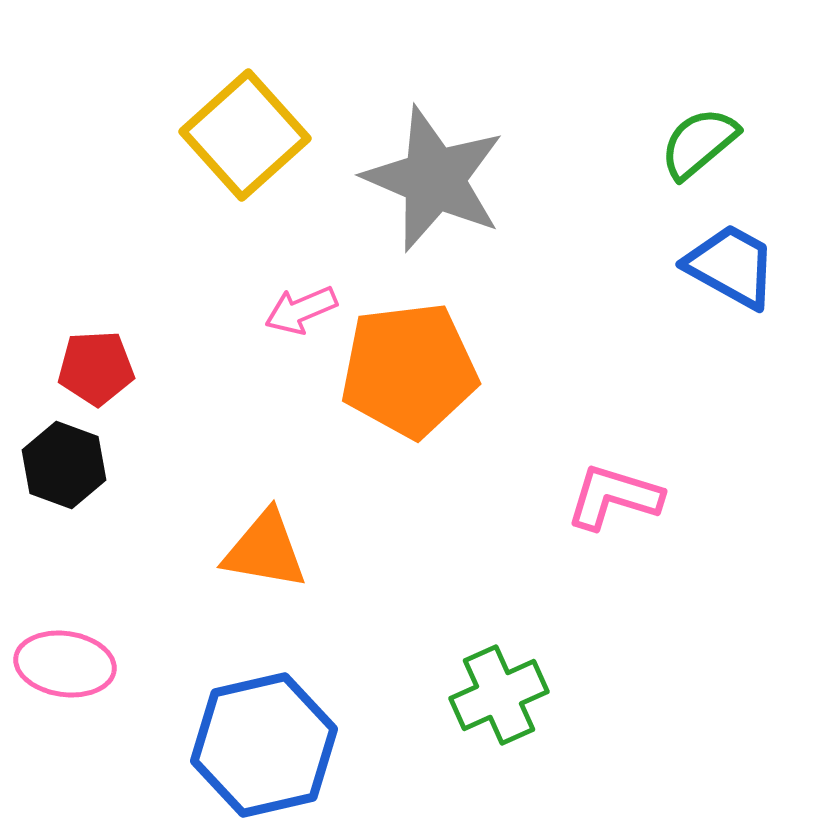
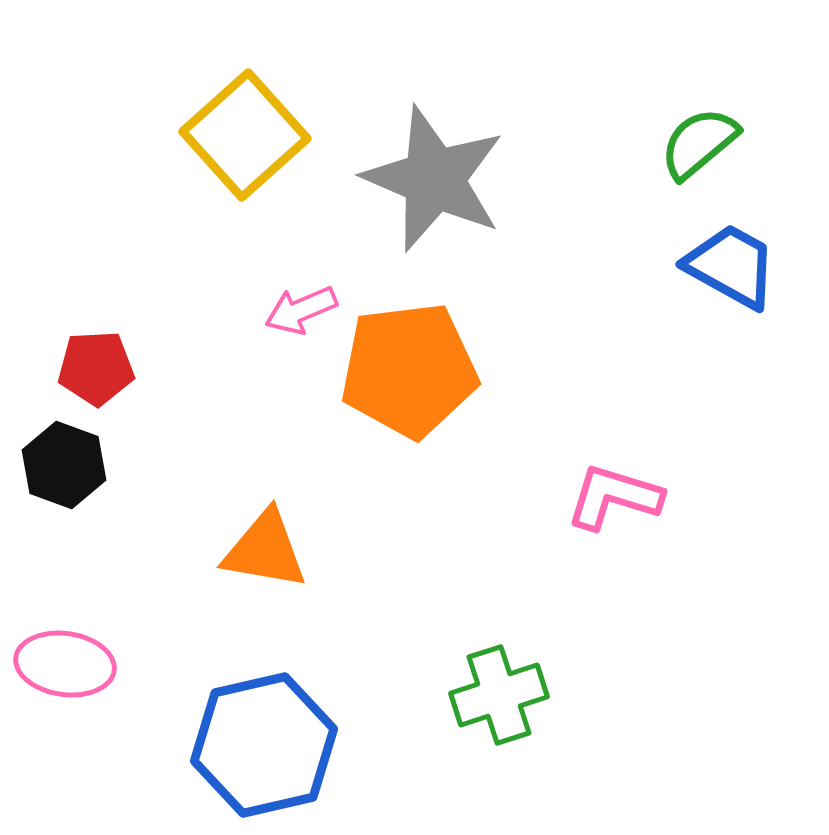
green cross: rotated 6 degrees clockwise
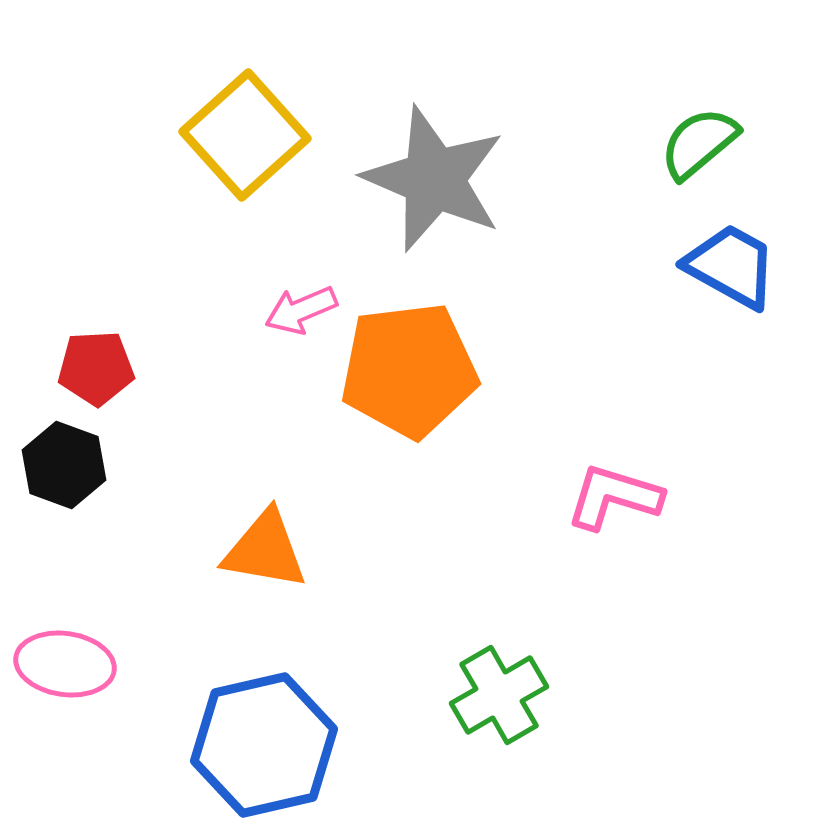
green cross: rotated 12 degrees counterclockwise
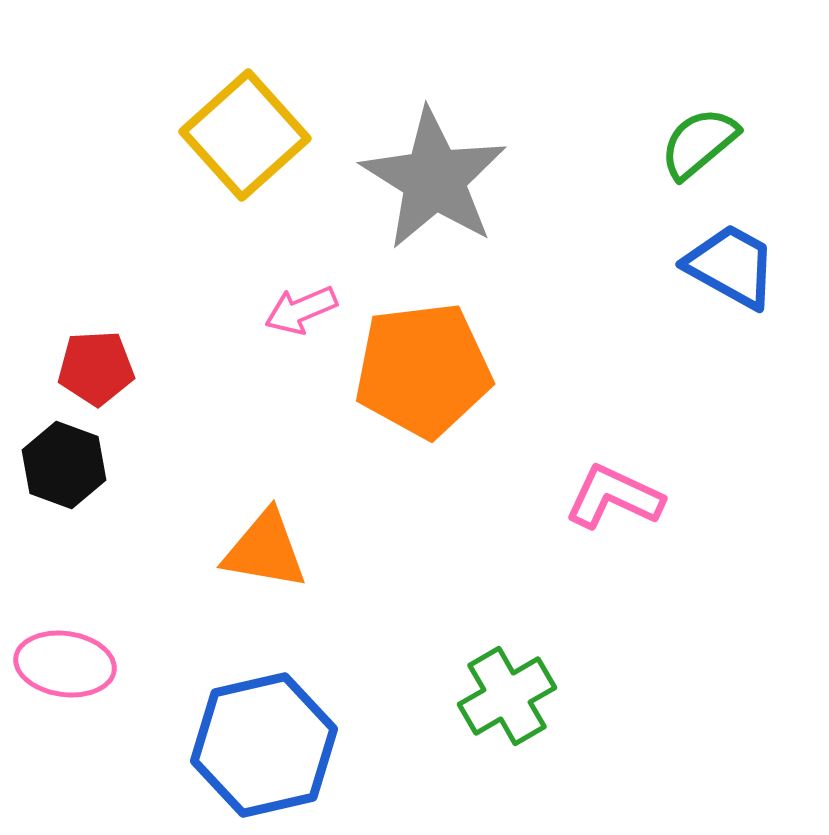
gray star: rotated 9 degrees clockwise
orange pentagon: moved 14 px right
pink L-shape: rotated 8 degrees clockwise
green cross: moved 8 px right, 1 px down
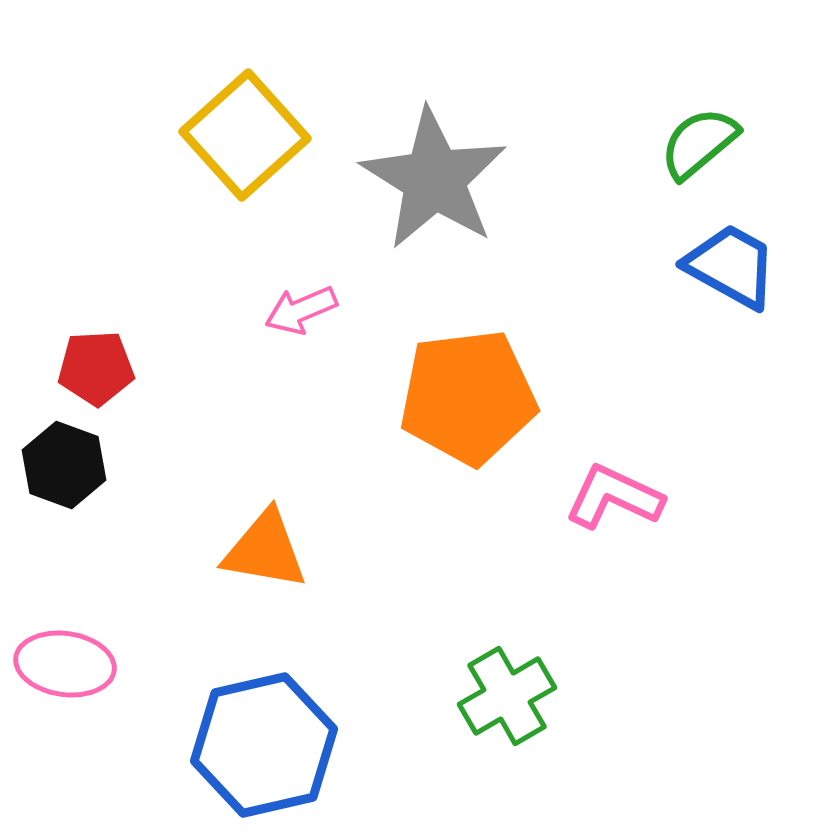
orange pentagon: moved 45 px right, 27 px down
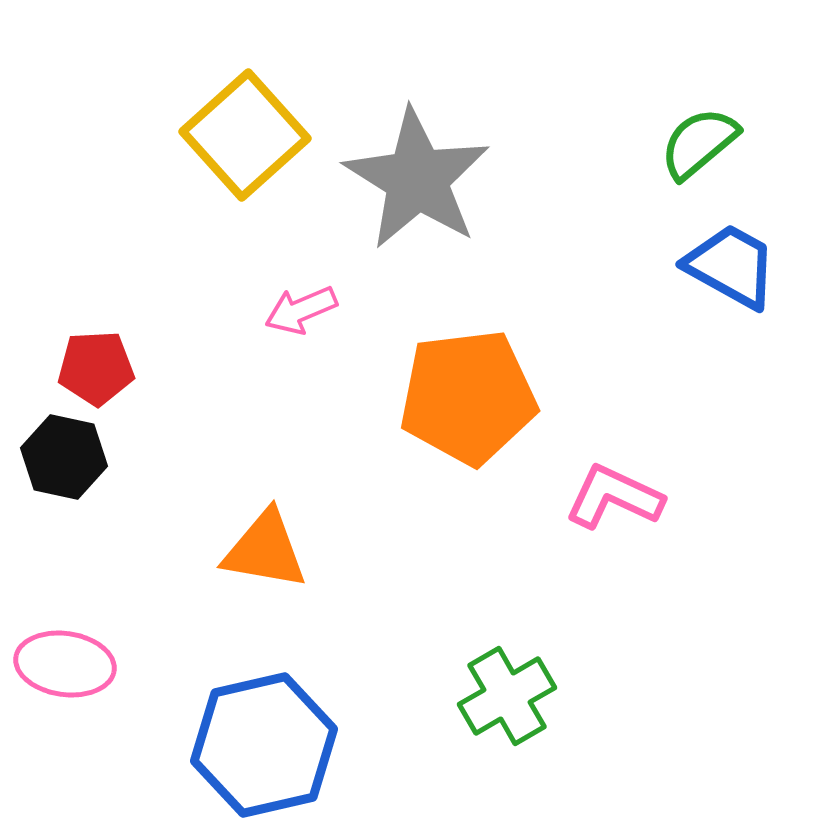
gray star: moved 17 px left
black hexagon: moved 8 px up; rotated 8 degrees counterclockwise
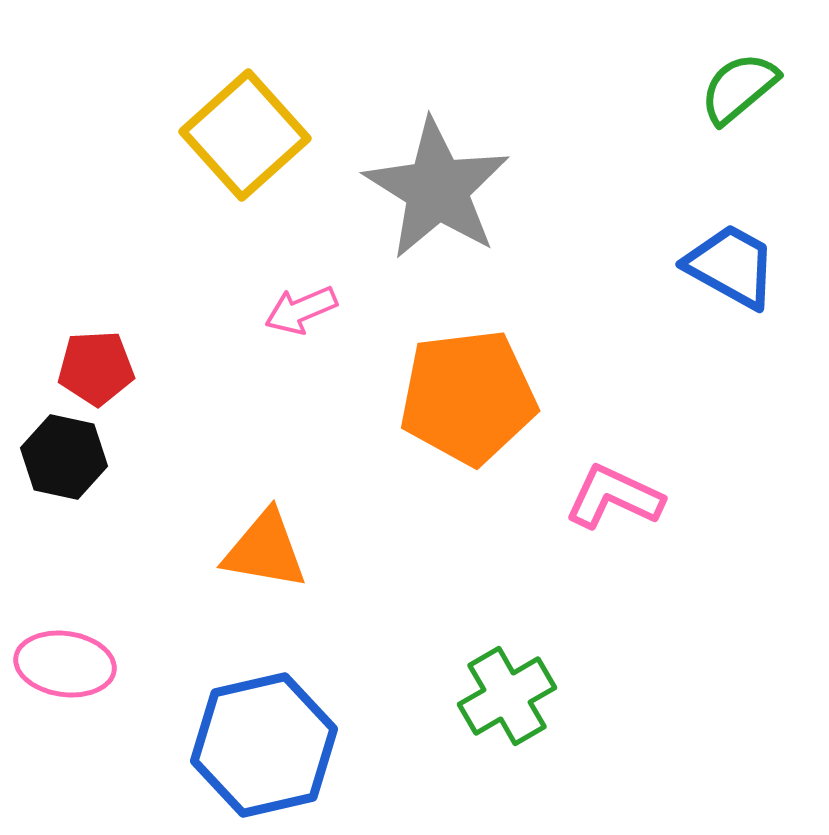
green semicircle: moved 40 px right, 55 px up
gray star: moved 20 px right, 10 px down
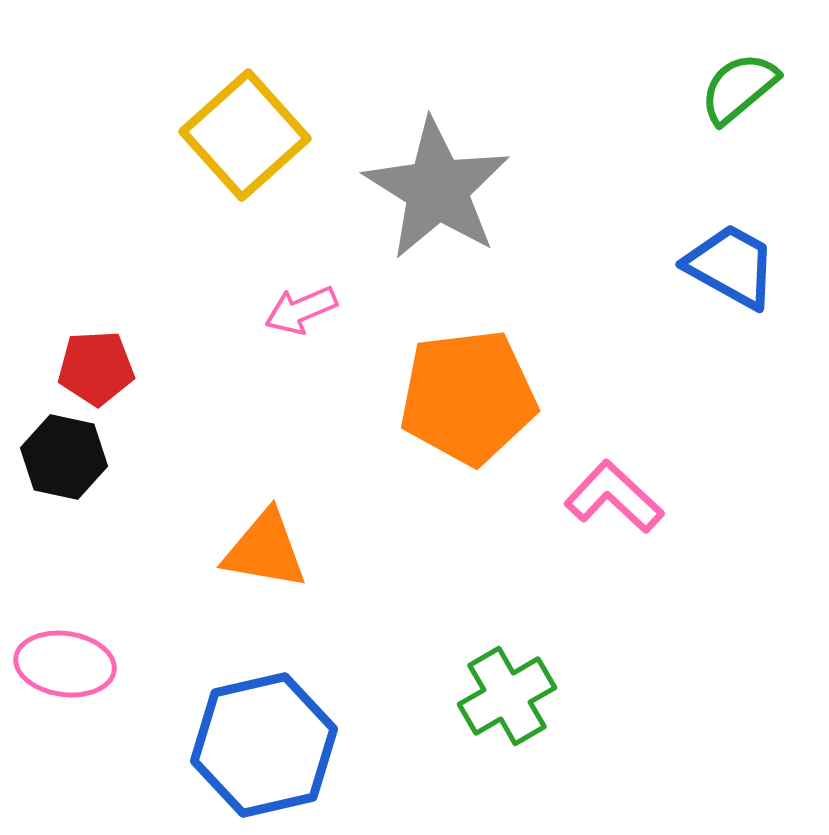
pink L-shape: rotated 18 degrees clockwise
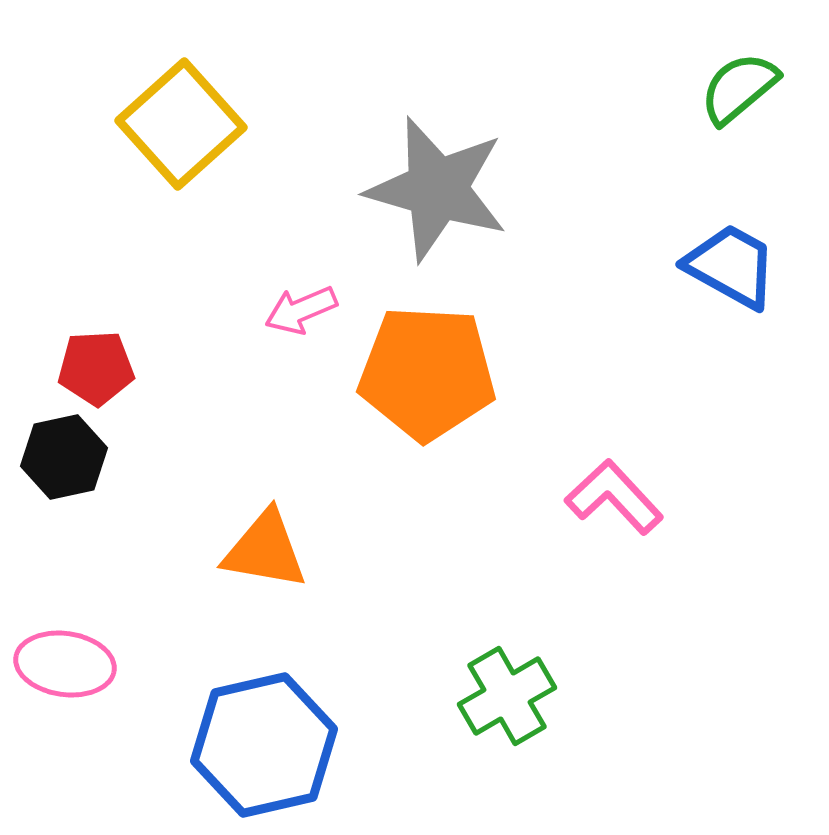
yellow square: moved 64 px left, 11 px up
gray star: rotated 16 degrees counterclockwise
orange pentagon: moved 41 px left, 24 px up; rotated 10 degrees clockwise
black hexagon: rotated 24 degrees counterclockwise
pink L-shape: rotated 4 degrees clockwise
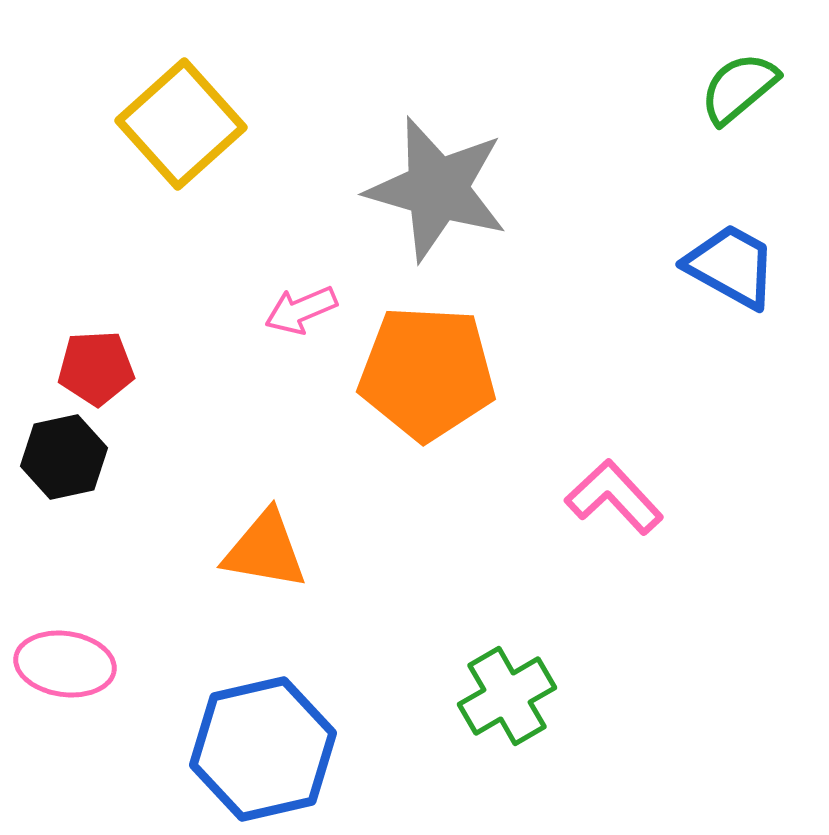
blue hexagon: moved 1 px left, 4 px down
